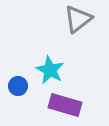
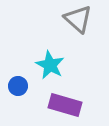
gray triangle: rotated 40 degrees counterclockwise
cyan star: moved 5 px up
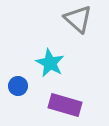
cyan star: moved 2 px up
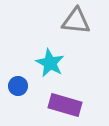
gray triangle: moved 2 px left, 2 px down; rotated 36 degrees counterclockwise
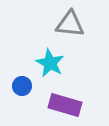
gray triangle: moved 6 px left, 3 px down
blue circle: moved 4 px right
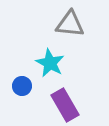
purple rectangle: rotated 44 degrees clockwise
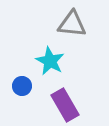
gray triangle: moved 2 px right
cyan star: moved 2 px up
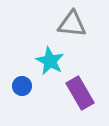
purple rectangle: moved 15 px right, 12 px up
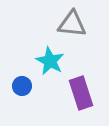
purple rectangle: moved 1 px right; rotated 12 degrees clockwise
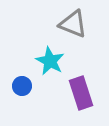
gray triangle: moved 1 px right; rotated 16 degrees clockwise
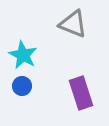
cyan star: moved 27 px left, 6 px up
